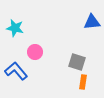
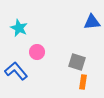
cyan star: moved 4 px right; rotated 12 degrees clockwise
pink circle: moved 2 px right
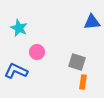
blue L-shape: rotated 25 degrees counterclockwise
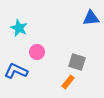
blue triangle: moved 1 px left, 4 px up
orange rectangle: moved 15 px left; rotated 32 degrees clockwise
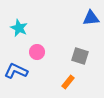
gray square: moved 3 px right, 6 px up
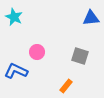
cyan star: moved 5 px left, 11 px up
orange rectangle: moved 2 px left, 4 px down
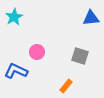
cyan star: rotated 18 degrees clockwise
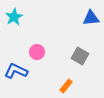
gray square: rotated 12 degrees clockwise
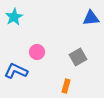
gray square: moved 2 px left, 1 px down; rotated 30 degrees clockwise
orange rectangle: rotated 24 degrees counterclockwise
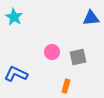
cyan star: rotated 12 degrees counterclockwise
pink circle: moved 15 px right
gray square: rotated 18 degrees clockwise
blue L-shape: moved 3 px down
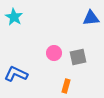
pink circle: moved 2 px right, 1 px down
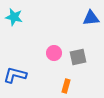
cyan star: rotated 18 degrees counterclockwise
blue L-shape: moved 1 px left, 1 px down; rotated 10 degrees counterclockwise
